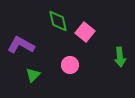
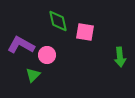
pink square: rotated 30 degrees counterclockwise
pink circle: moved 23 px left, 10 px up
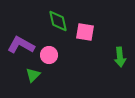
pink circle: moved 2 px right
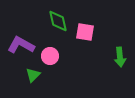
pink circle: moved 1 px right, 1 px down
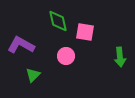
pink circle: moved 16 px right
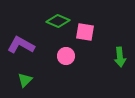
green diamond: rotated 55 degrees counterclockwise
green triangle: moved 8 px left, 5 px down
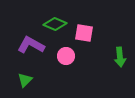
green diamond: moved 3 px left, 3 px down
pink square: moved 1 px left, 1 px down
purple L-shape: moved 10 px right
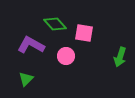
green diamond: rotated 25 degrees clockwise
green arrow: rotated 24 degrees clockwise
green triangle: moved 1 px right, 1 px up
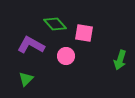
green arrow: moved 3 px down
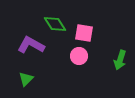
green diamond: rotated 10 degrees clockwise
pink circle: moved 13 px right
